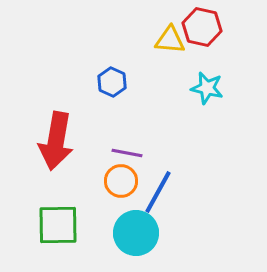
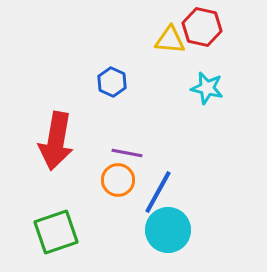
orange circle: moved 3 px left, 1 px up
green square: moved 2 px left, 7 px down; rotated 18 degrees counterclockwise
cyan circle: moved 32 px right, 3 px up
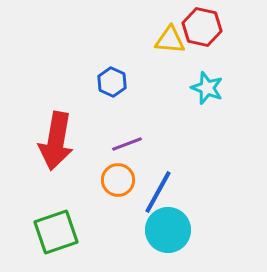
cyan star: rotated 8 degrees clockwise
purple line: moved 9 px up; rotated 32 degrees counterclockwise
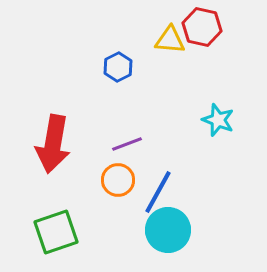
blue hexagon: moved 6 px right, 15 px up; rotated 8 degrees clockwise
cyan star: moved 11 px right, 32 px down
red arrow: moved 3 px left, 3 px down
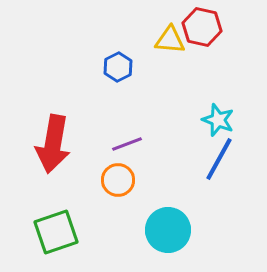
blue line: moved 61 px right, 33 px up
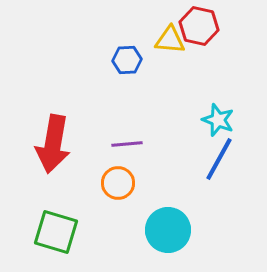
red hexagon: moved 3 px left, 1 px up
blue hexagon: moved 9 px right, 7 px up; rotated 24 degrees clockwise
purple line: rotated 16 degrees clockwise
orange circle: moved 3 px down
green square: rotated 36 degrees clockwise
